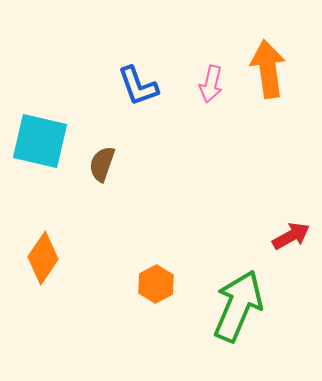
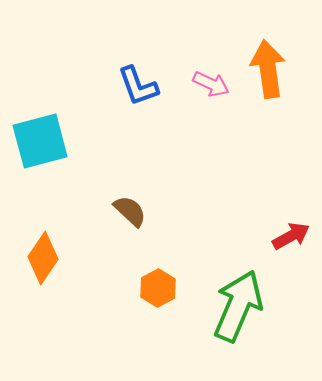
pink arrow: rotated 78 degrees counterclockwise
cyan square: rotated 28 degrees counterclockwise
brown semicircle: moved 28 px right, 47 px down; rotated 114 degrees clockwise
orange hexagon: moved 2 px right, 4 px down
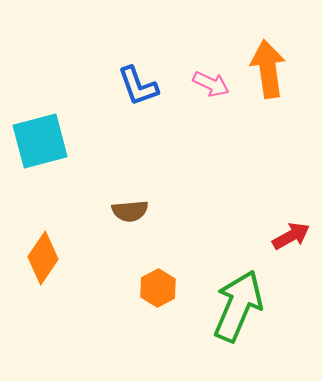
brown semicircle: rotated 132 degrees clockwise
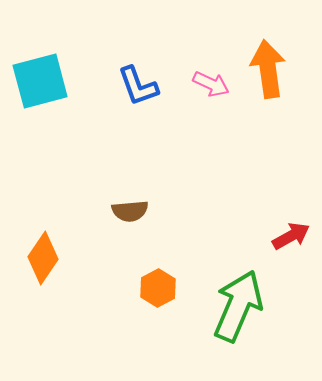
cyan square: moved 60 px up
